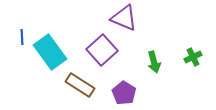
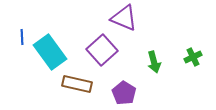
brown rectangle: moved 3 px left, 1 px up; rotated 20 degrees counterclockwise
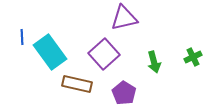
purple triangle: rotated 36 degrees counterclockwise
purple square: moved 2 px right, 4 px down
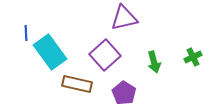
blue line: moved 4 px right, 4 px up
purple square: moved 1 px right, 1 px down
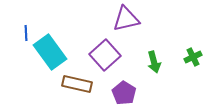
purple triangle: moved 2 px right, 1 px down
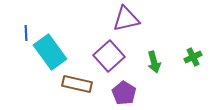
purple square: moved 4 px right, 1 px down
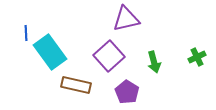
green cross: moved 4 px right
brown rectangle: moved 1 px left, 1 px down
purple pentagon: moved 3 px right, 1 px up
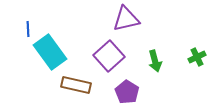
blue line: moved 2 px right, 4 px up
green arrow: moved 1 px right, 1 px up
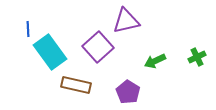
purple triangle: moved 2 px down
purple square: moved 11 px left, 9 px up
green arrow: rotated 80 degrees clockwise
purple pentagon: moved 1 px right
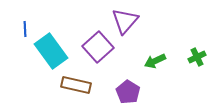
purple triangle: moved 1 px left; rotated 36 degrees counterclockwise
blue line: moved 3 px left
cyan rectangle: moved 1 px right, 1 px up
